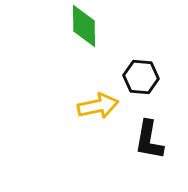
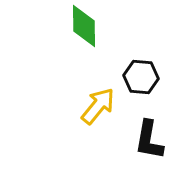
yellow arrow: rotated 39 degrees counterclockwise
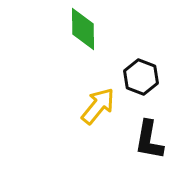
green diamond: moved 1 px left, 3 px down
black hexagon: rotated 16 degrees clockwise
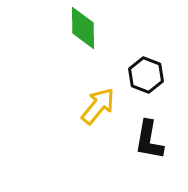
green diamond: moved 1 px up
black hexagon: moved 5 px right, 2 px up
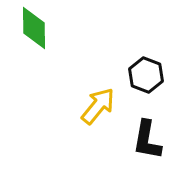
green diamond: moved 49 px left
black L-shape: moved 2 px left
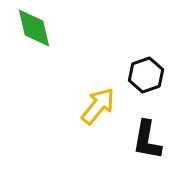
green diamond: rotated 12 degrees counterclockwise
black hexagon: rotated 20 degrees clockwise
